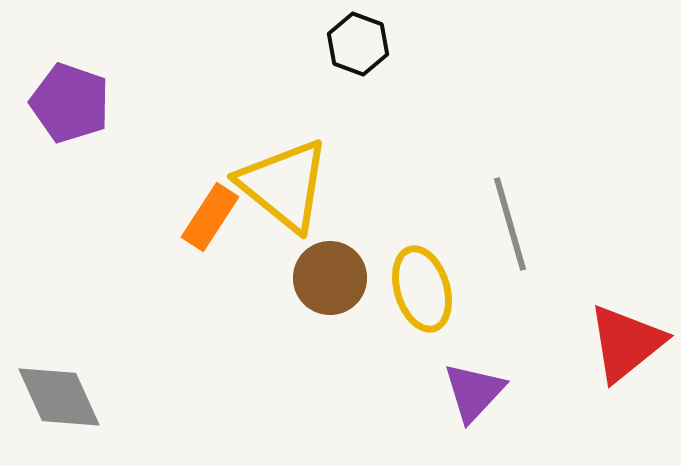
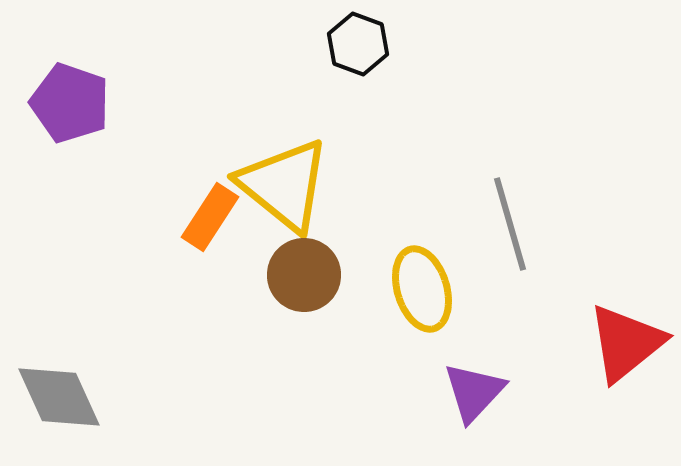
brown circle: moved 26 px left, 3 px up
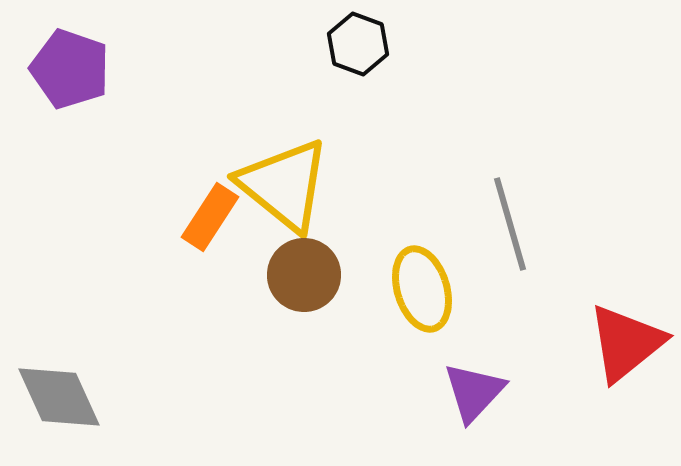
purple pentagon: moved 34 px up
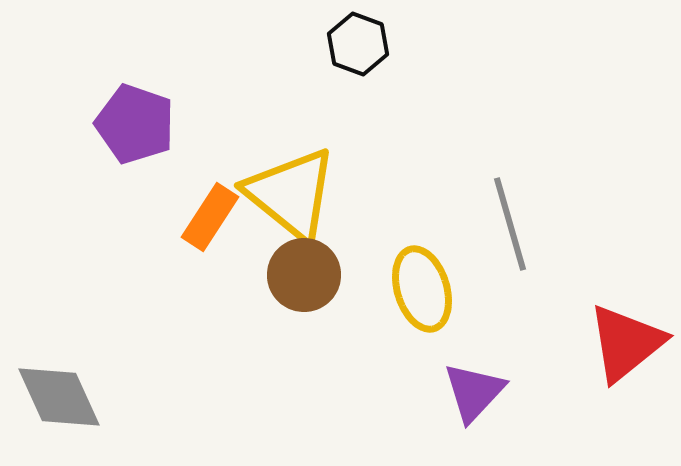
purple pentagon: moved 65 px right, 55 px down
yellow triangle: moved 7 px right, 9 px down
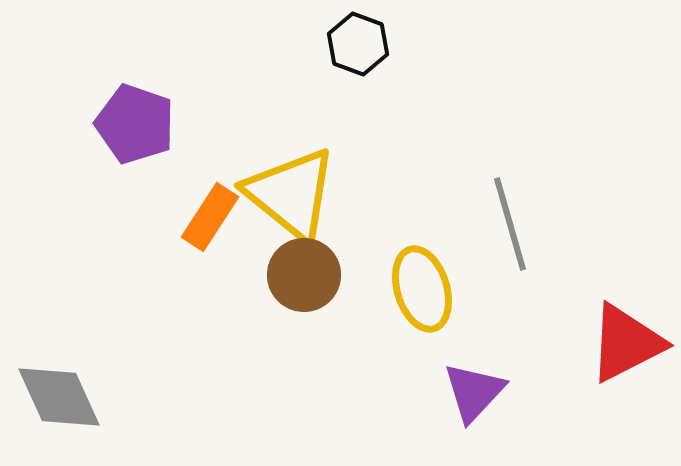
red triangle: rotated 12 degrees clockwise
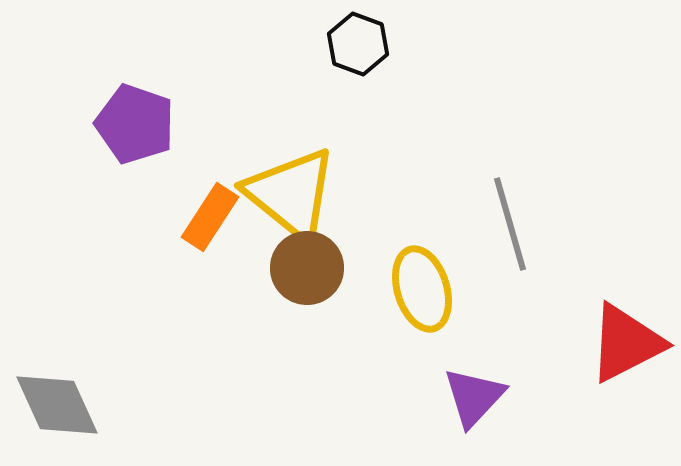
brown circle: moved 3 px right, 7 px up
purple triangle: moved 5 px down
gray diamond: moved 2 px left, 8 px down
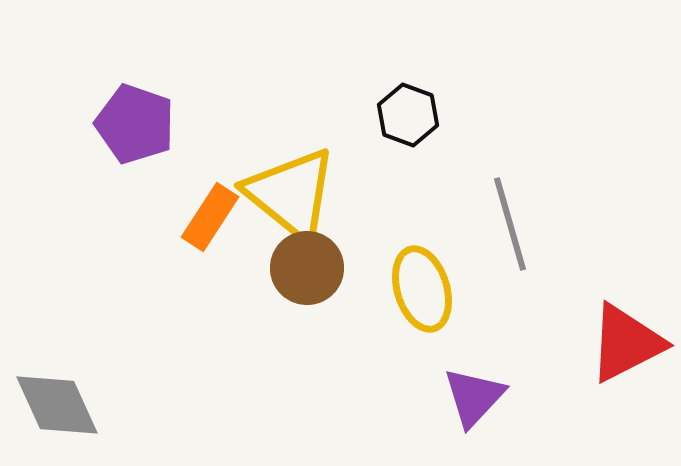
black hexagon: moved 50 px right, 71 px down
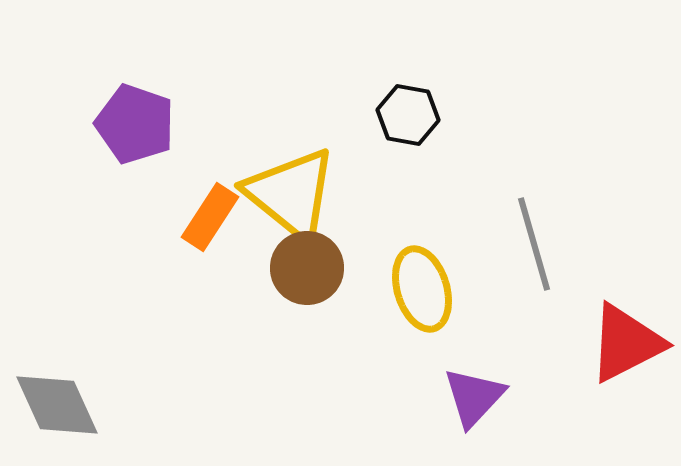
black hexagon: rotated 10 degrees counterclockwise
gray line: moved 24 px right, 20 px down
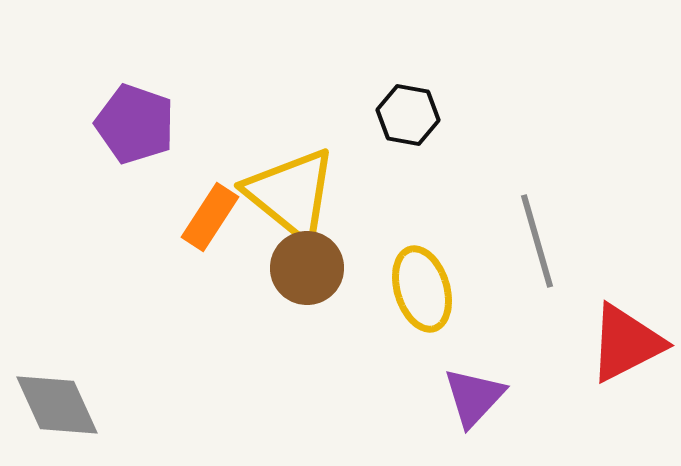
gray line: moved 3 px right, 3 px up
